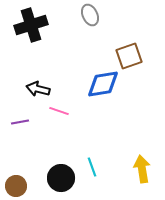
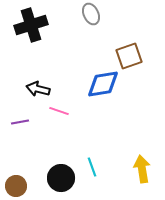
gray ellipse: moved 1 px right, 1 px up
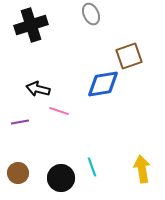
brown circle: moved 2 px right, 13 px up
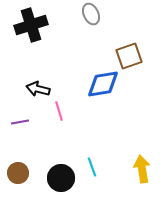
pink line: rotated 54 degrees clockwise
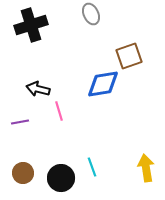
yellow arrow: moved 4 px right, 1 px up
brown circle: moved 5 px right
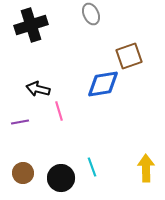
yellow arrow: rotated 8 degrees clockwise
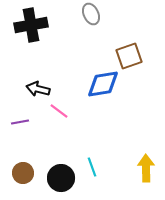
black cross: rotated 8 degrees clockwise
pink line: rotated 36 degrees counterclockwise
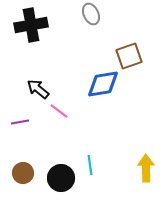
black arrow: rotated 25 degrees clockwise
cyan line: moved 2 px left, 2 px up; rotated 12 degrees clockwise
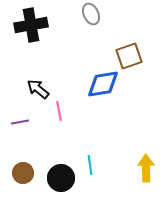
pink line: rotated 42 degrees clockwise
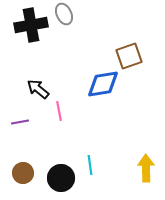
gray ellipse: moved 27 px left
